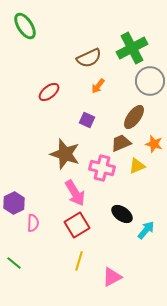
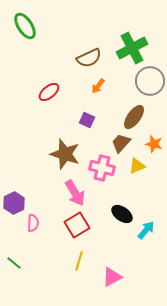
brown trapezoid: rotated 25 degrees counterclockwise
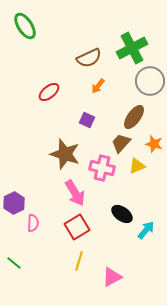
red square: moved 2 px down
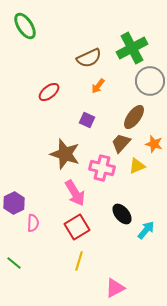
black ellipse: rotated 15 degrees clockwise
pink triangle: moved 3 px right, 11 px down
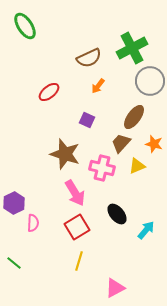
black ellipse: moved 5 px left
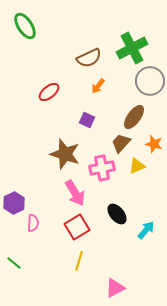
pink cross: rotated 25 degrees counterclockwise
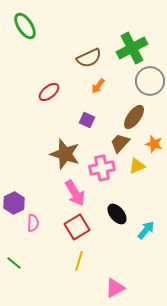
brown trapezoid: moved 1 px left
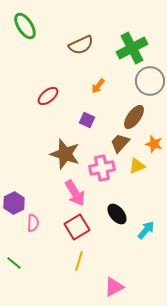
brown semicircle: moved 8 px left, 13 px up
red ellipse: moved 1 px left, 4 px down
pink triangle: moved 1 px left, 1 px up
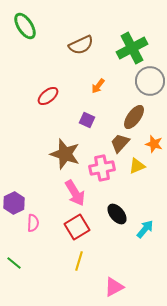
cyan arrow: moved 1 px left, 1 px up
